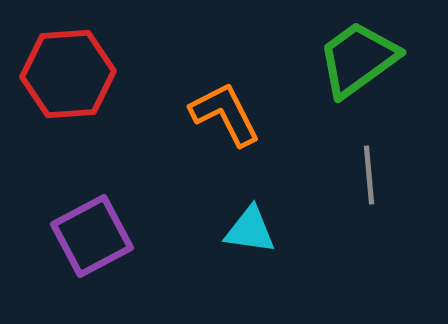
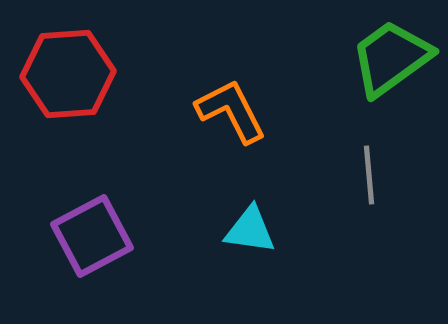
green trapezoid: moved 33 px right, 1 px up
orange L-shape: moved 6 px right, 3 px up
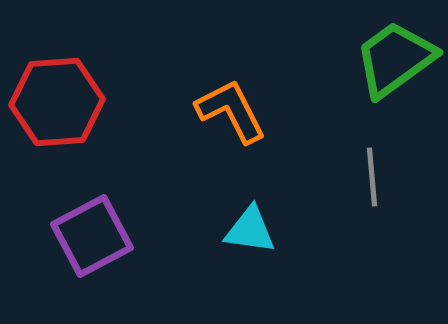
green trapezoid: moved 4 px right, 1 px down
red hexagon: moved 11 px left, 28 px down
gray line: moved 3 px right, 2 px down
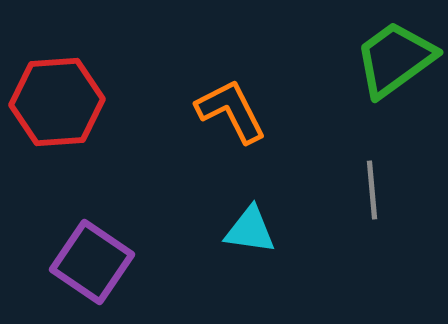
gray line: moved 13 px down
purple square: moved 26 px down; rotated 28 degrees counterclockwise
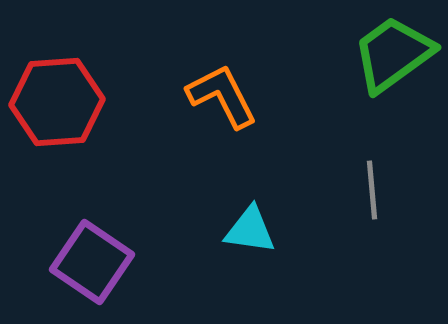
green trapezoid: moved 2 px left, 5 px up
orange L-shape: moved 9 px left, 15 px up
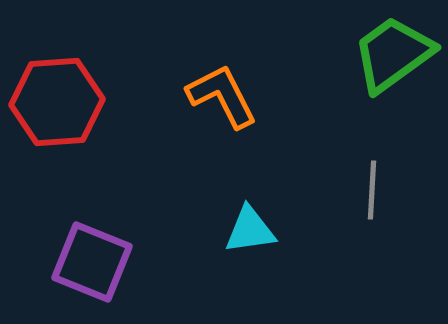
gray line: rotated 8 degrees clockwise
cyan triangle: rotated 16 degrees counterclockwise
purple square: rotated 12 degrees counterclockwise
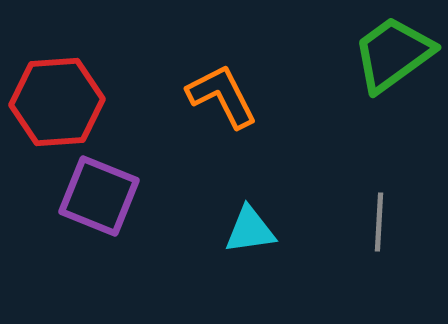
gray line: moved 7 px right, 32 px down
purple square: moved 7 px right, 66 px up
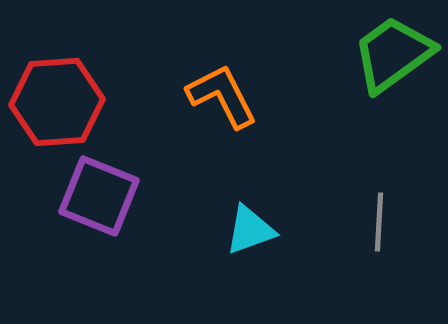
cyan triangle: rotated 12 degrees counterclockwise
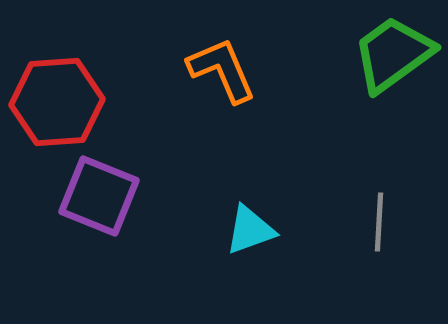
orange L-shape: moved 26 px up; rotated 4 degrees clockwise
